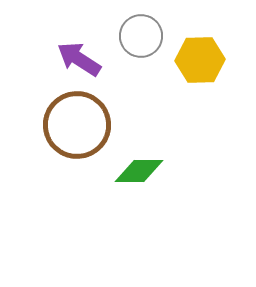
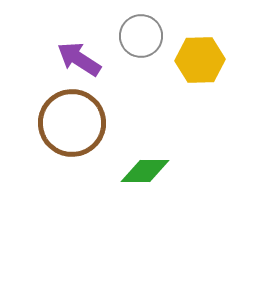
brown circle: moved 5 px left, 2 px up
green diamond: moved 6 px right
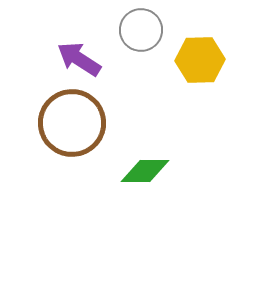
gray circle: moved 6 px up
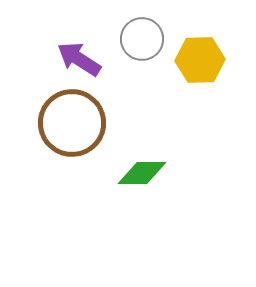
gray circle: moved 1 px right, 9 px down
green diamond: moved 3 px left, 2 px down
